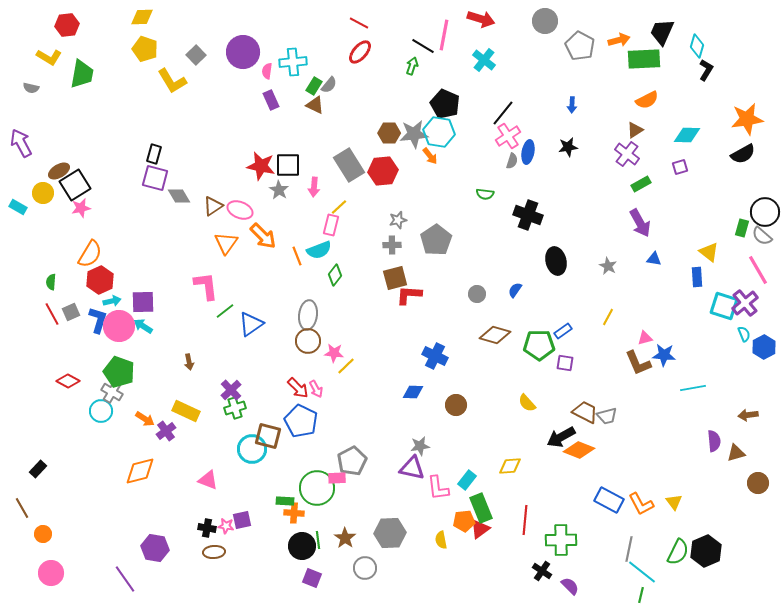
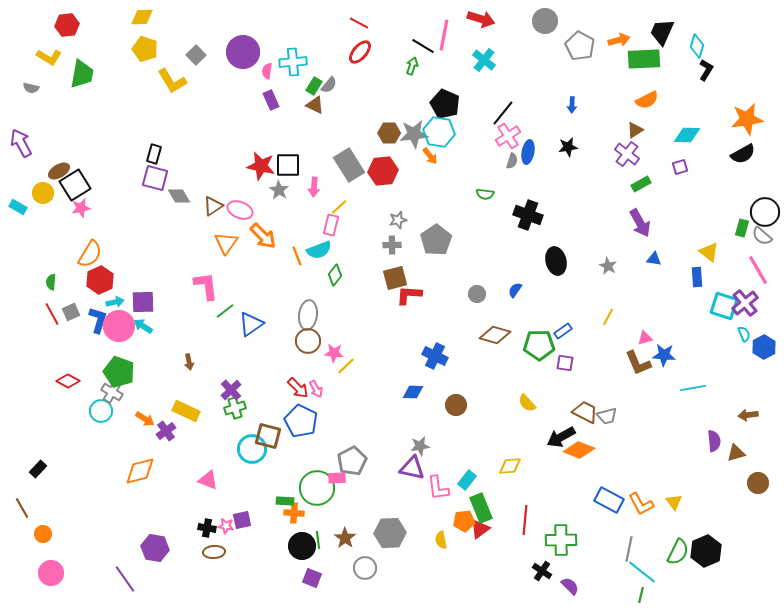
cyan arrow at (112, 301): moved 3 px right, 1 px down
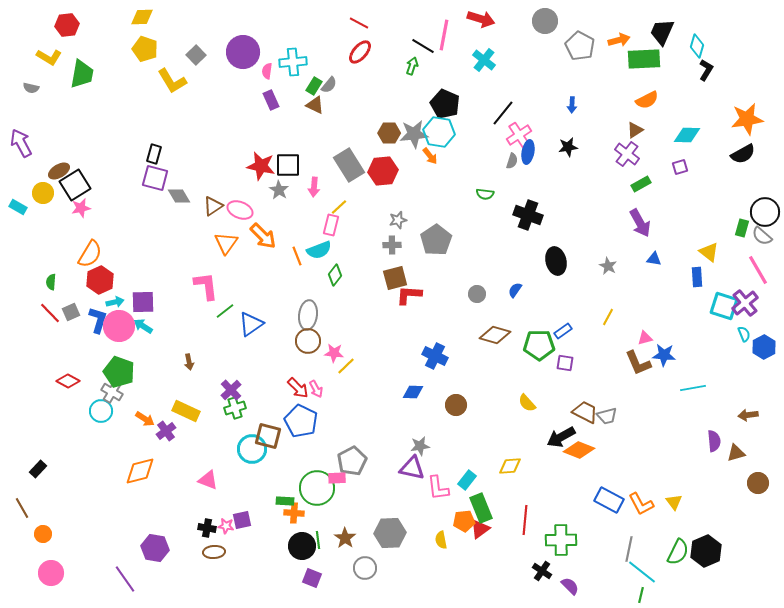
pink cross at (508, 136): moved 11 px right, 1 px up
red line at (52, 314): moved 2 px left, 1 px up; rotated 15 degrees counterclockwise
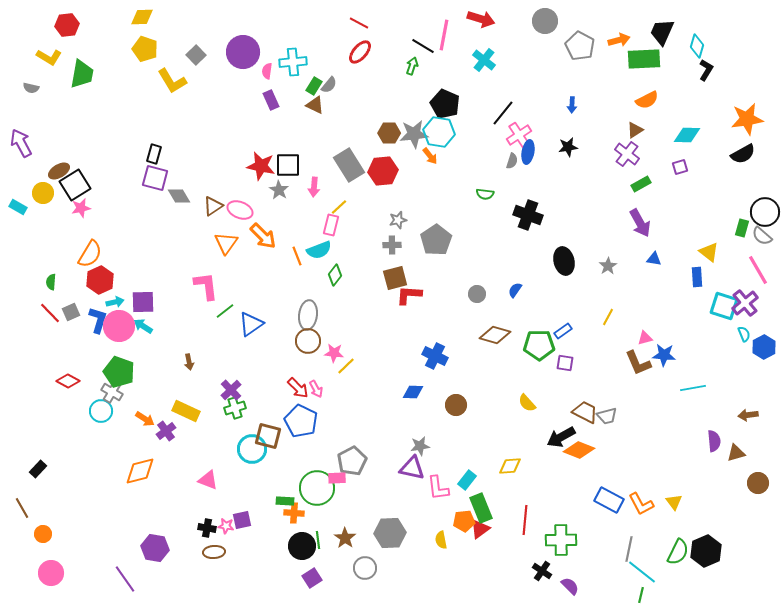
black ellipse at (556, 261): moved 8 px right
gray star at (608, 266): rotated 12 degrees clockwise
purple square at (312, 578): rotated 36 degrees clockwise
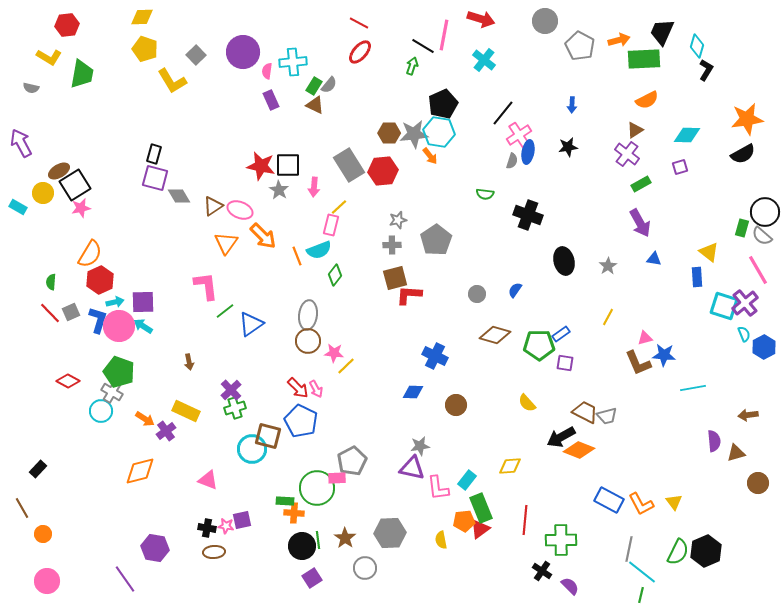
black pentagon at (445, 104): moved 2 px left; rotated 24 degrees clockwise
blue rectangle at (563, 331): moved 2 px left, 3 px down
pink circle at (51, 573): moved 4 px left, 8 px down
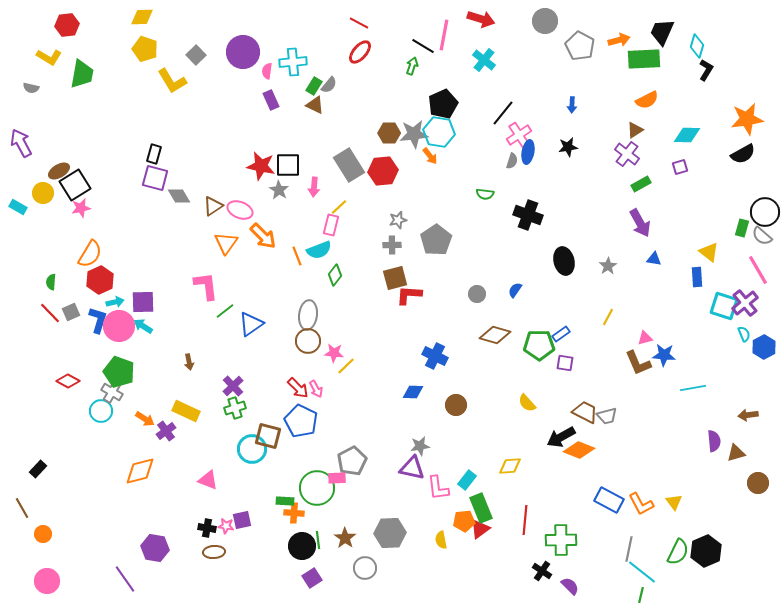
purple cross at (231, 390): moved 2 px right, 4 px up
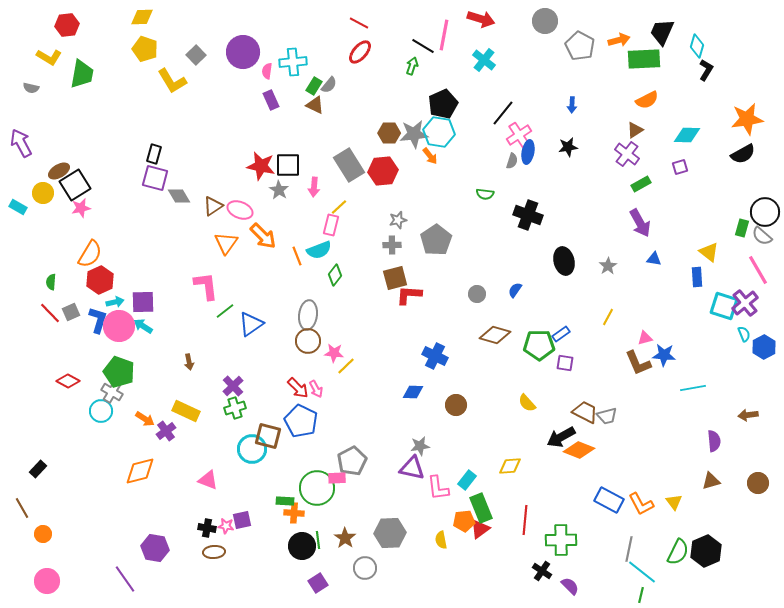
brown triangle at (736, 453): moved 25 px left, 28 px down
purple square at (312, 578): moved 6 px right, 5 px down
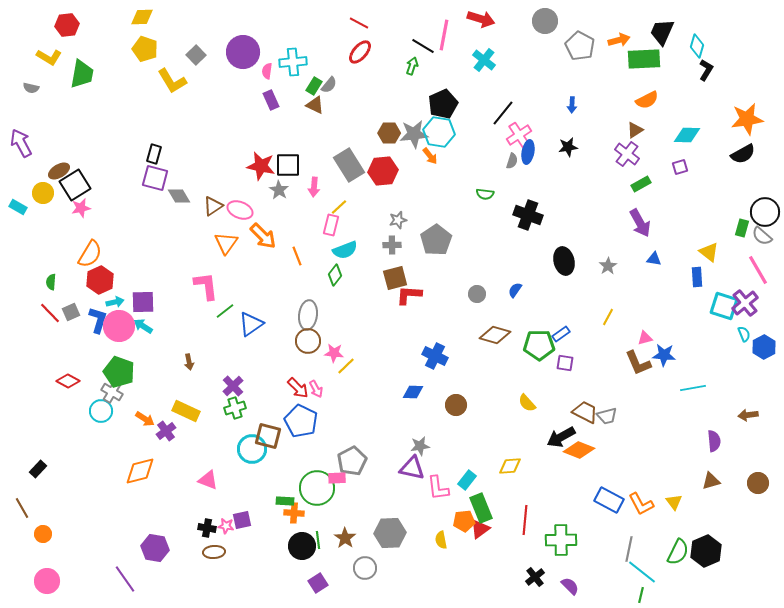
cyan semicircle at (319, 250): moved 26 px right
black cross at (542, 571): moved 7 px left, 6 px down; rotated 18 degrees clockwise
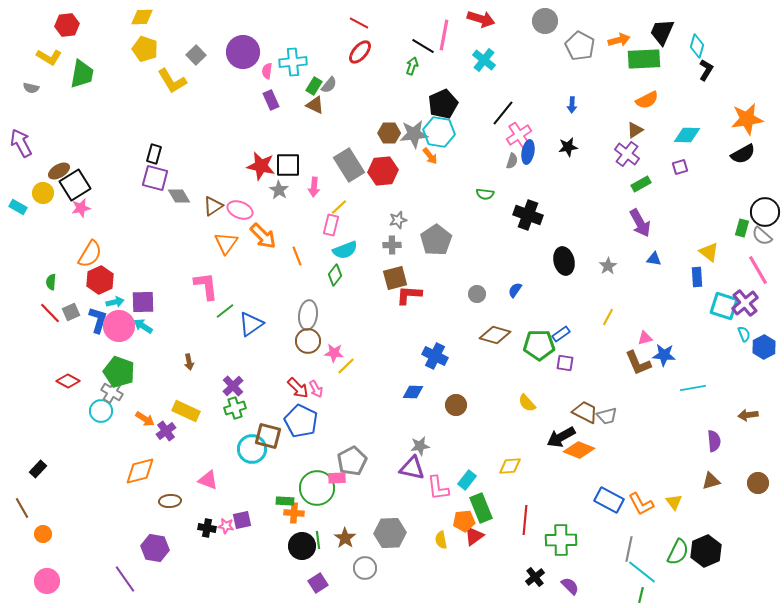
red triangle at (480, 529): moved 6 px left, 7 px down
brown ellipse at (214, 552): moved 44 px left, 51 px up
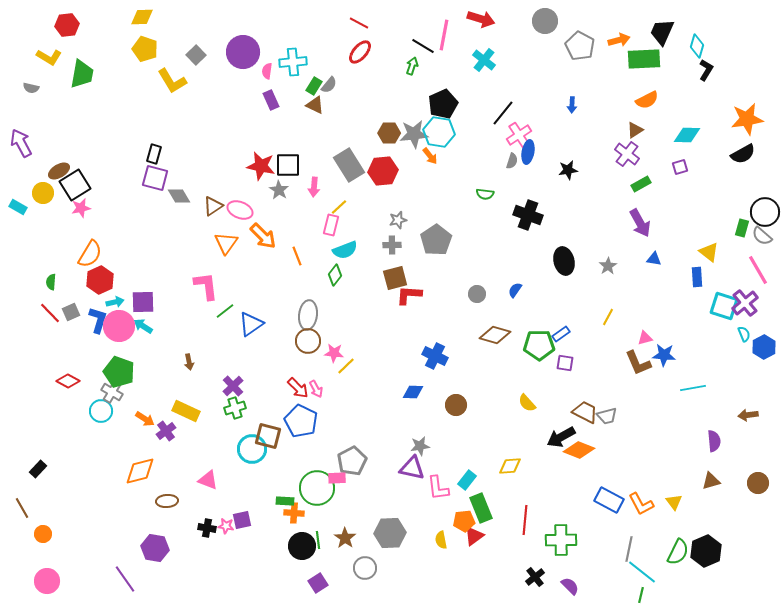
black star at (568, 147): moved 23 px down
brown ellipse at (170, 501): moved 3 px left
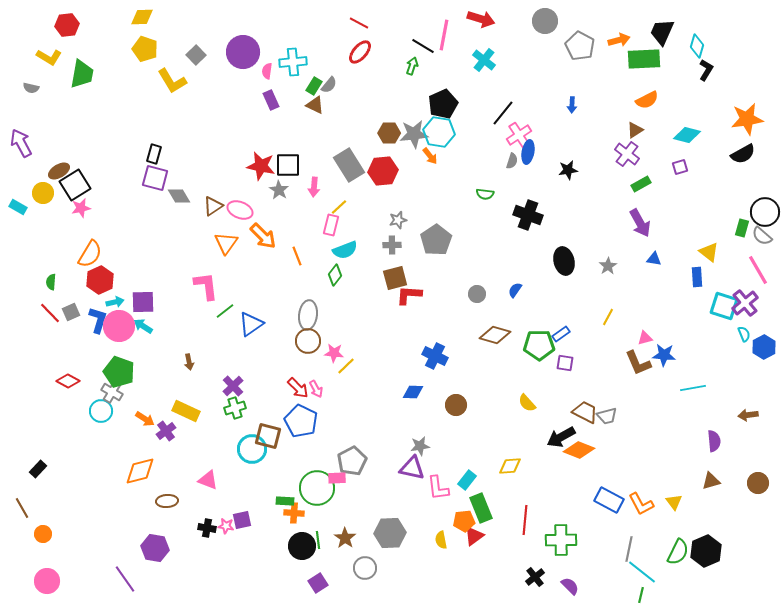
cyan diamond at (687, 135): rotated 12 degrees clockwise
